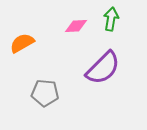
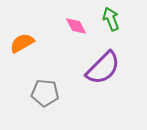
green arrow: rotated 30 degrees counterclockwise
pink diamond: rotated 65 degrees clockwise
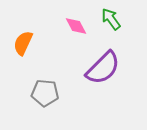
green arrow: rotated 15 degrees counterclockwise
orange semicircle: moved 1 px right; rotated 35 degrees counterclockwise
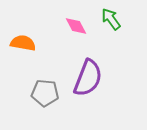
orange semicircle: rotated 75 degrees clockwise
purple semicircle: moved 15 px left, 10 px down; rotated 24 degrees counterclockwise
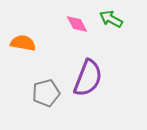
green arrow: rotated 25 degrees counterclockwise
pink diamond: moved 1 px right, 2 px up
gray pentagon: moved 1 px right; rotated 20 degrees counterclockwise
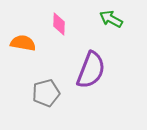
pink diamond: moved 18 px left; rotated 30 degrees clockwise
purple semicircle: moved 3 px right, 8 px up
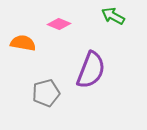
green arrow: moved 2 px right, 3 px up
pink diamond: rotated 70 degrees counterclockwise
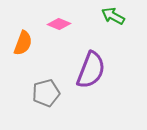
orange semicircle: rotated 100 degrees clockwise
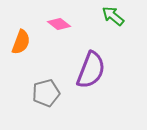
green arrow: rotated 10 degrees clockwise
pink diamond: rotated 15 degrees clockwise
orange semicircle: moved 2 px left, 1 px up
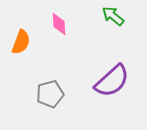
pink diamond: rotated 50 degrees clockwise
purple semicircle: moved 21 px right, 11 px down; rotated 27 degrees clockwise
gray pentagon: moved 4 px right, 1 px down
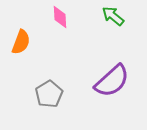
pink diamond: moved 1 px right, 7 px up
gray pentagon: moved 1 px left; rotated 16 degrees counterclockwise
